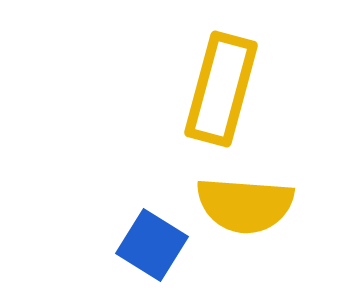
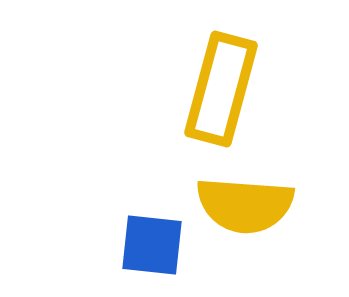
blue square: rotated 26 degrees counterclockwise
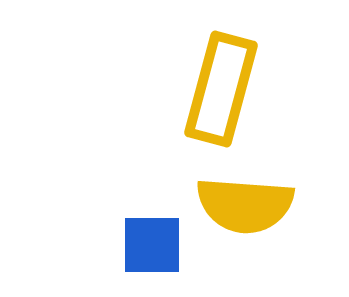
blue square: rotated 6 degrees counterclockwise
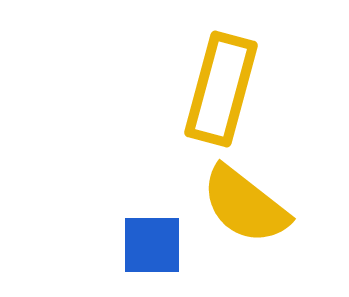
yellow semicircle: rotated 34 degrees clockwise
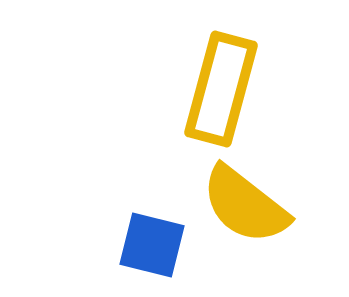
blue square: rotated 14 degrees clockwise
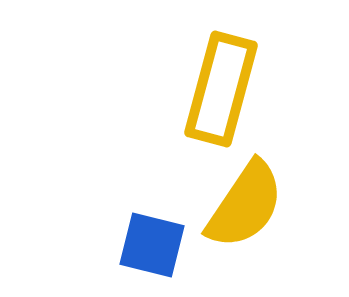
yellow semicircle: rotated 94 degrees counterclockwise
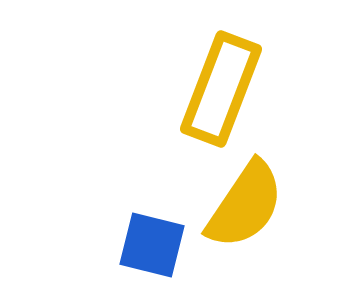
yellow rectangle: rotated 6 degrees clockwise
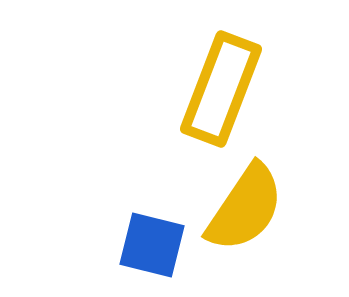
yellow semicircle: moved 3 px down
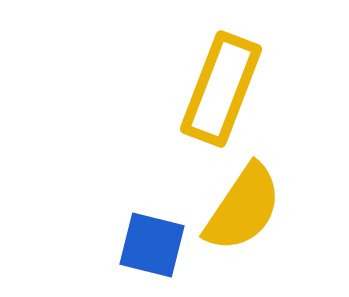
yellow semicircle: moved 2 px left
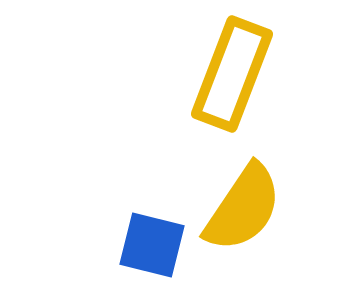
yellow rectangle: moved 11 px right, 15 px up
